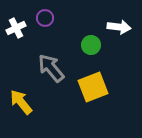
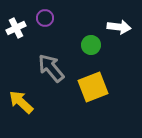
yellow arrow: rotated 8 degrees counterclockwise
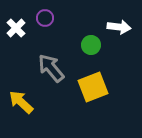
white cross: rotated 18 degrees counterclockwise
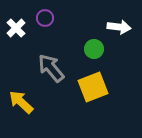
green circle: moved 3 px right, 4 px down
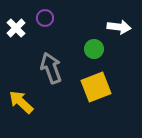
gray arrow: rotated 20 degrees clockwise
yellow square: moved 3 px right
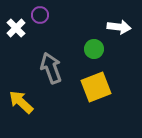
purple circle: moved 5 px left, 3 px up
